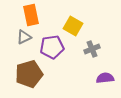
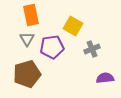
gray triangle: moved 3 px right, 2 px down; rotated 35 degrees counterclockwise
brown pentagon: moved 2 px left
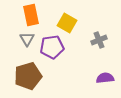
yellow square: moved 6 px left, 3 px up
gray cross: moved 7 px right, 9 px up
brown pentagon: moved 1 px right, 2 px down
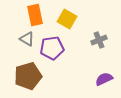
orange rectangle: moved 4 px right
yellow square: moved 4 px up
gray triangle: rotated 28 degrees counterclockwise
purple pentagon: moved 1 px down
purple semicircle: moved 1 px left, 1 px down; rotated 18 degrees counterclockwise
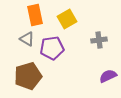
yellow square: rotated 30 degrees clockwise
gray cross: rotated 14 degrees clockwise
purple semicircle: moved 4 px right, 3 px up
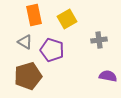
orange rectangle: moved 1 px left
gray triangle: moved 2 px left, 3 px down
purple pentagon: moved 2 px down; rotated 25 degrees clockwise
purple semicircle: rotated 36 degrees clockwise
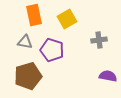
gray triangle: rotated 21 degrees counterclockwise
